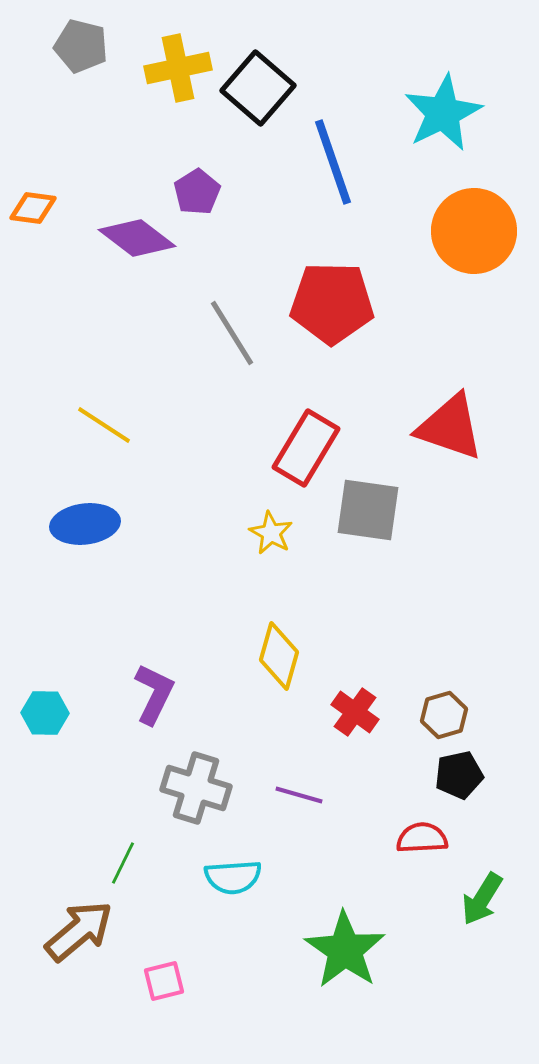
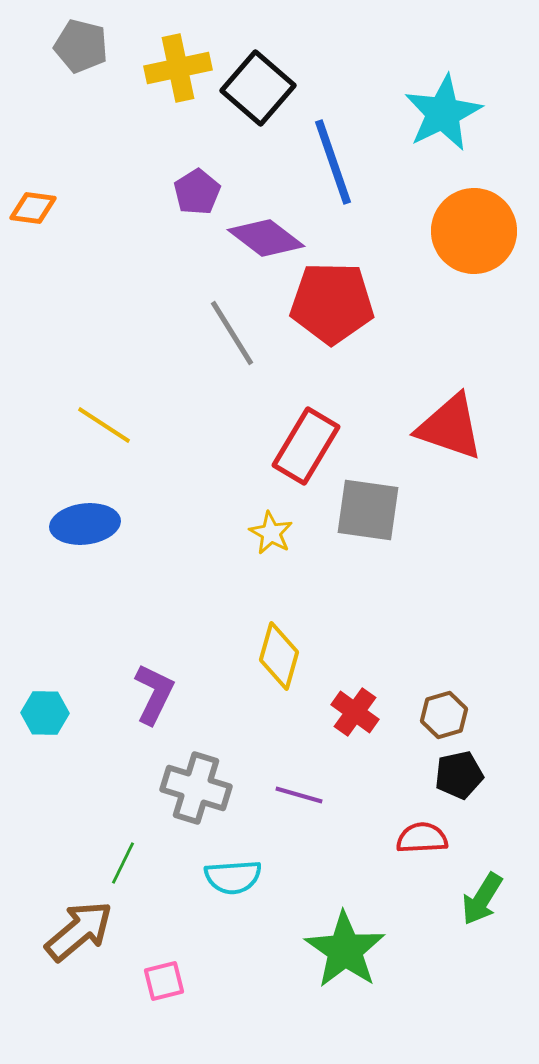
purple diamond: moved 129 px right
red rectangle: moved 2 px up
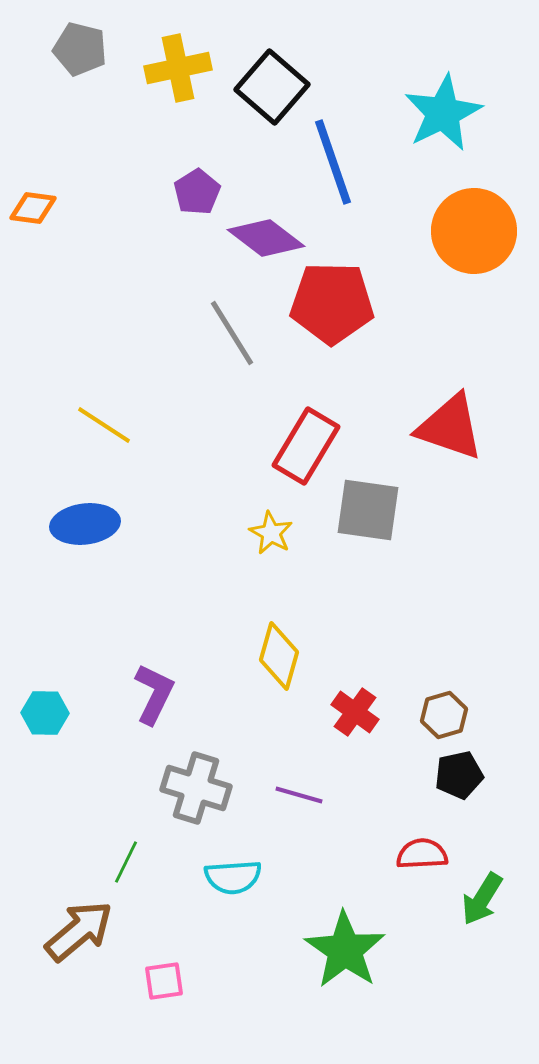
gray pentagon: moved 1 px left, 3 px down
black square: moved 14 px right, 1 px up
red semicircle: moved 16 px down
green line: moved 3 px right, 1 px up
pink square: rotated 6 degrees clockwise
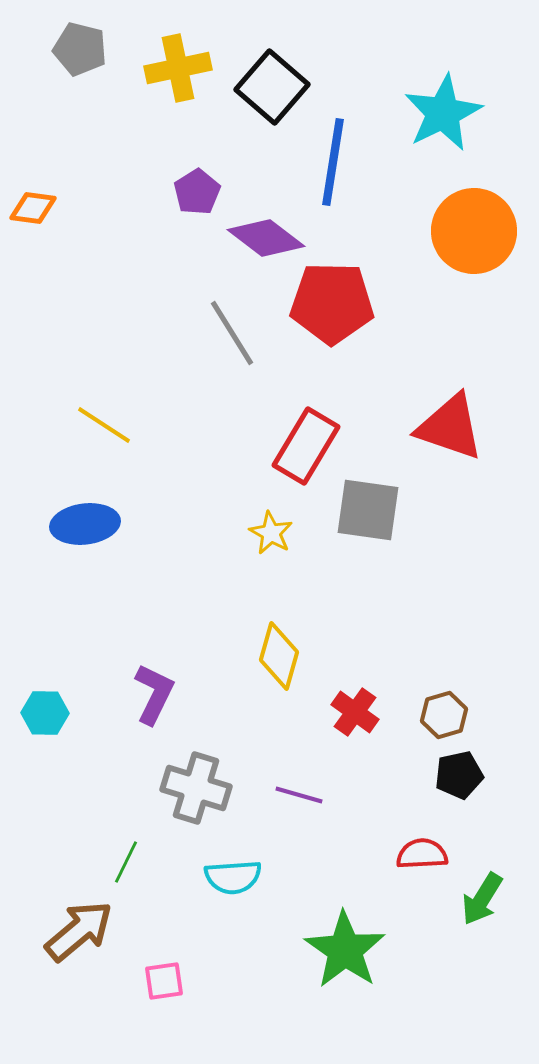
blue line: rotated 28 degrees clockwise
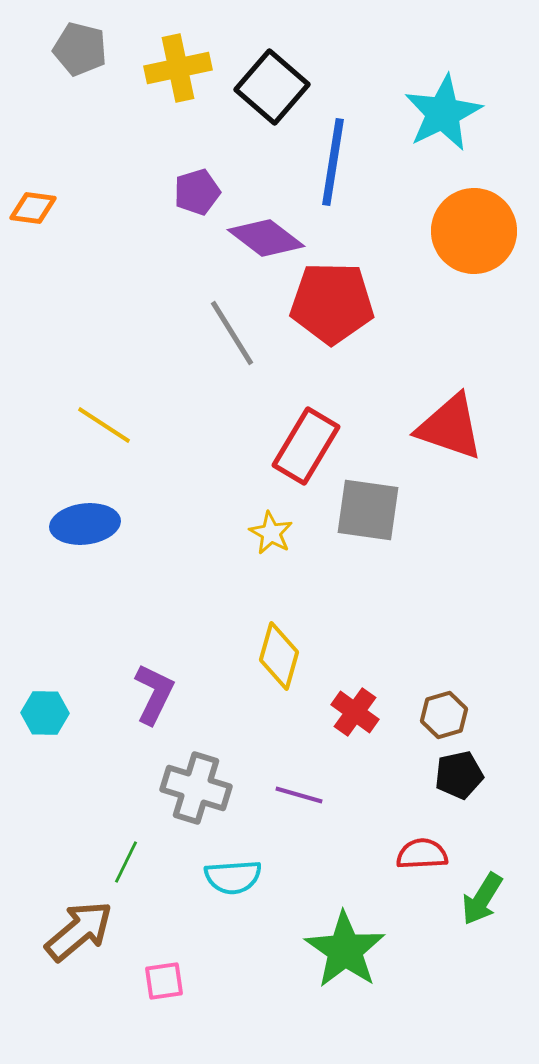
purple pentagon: rotated 15 degrees clockwise
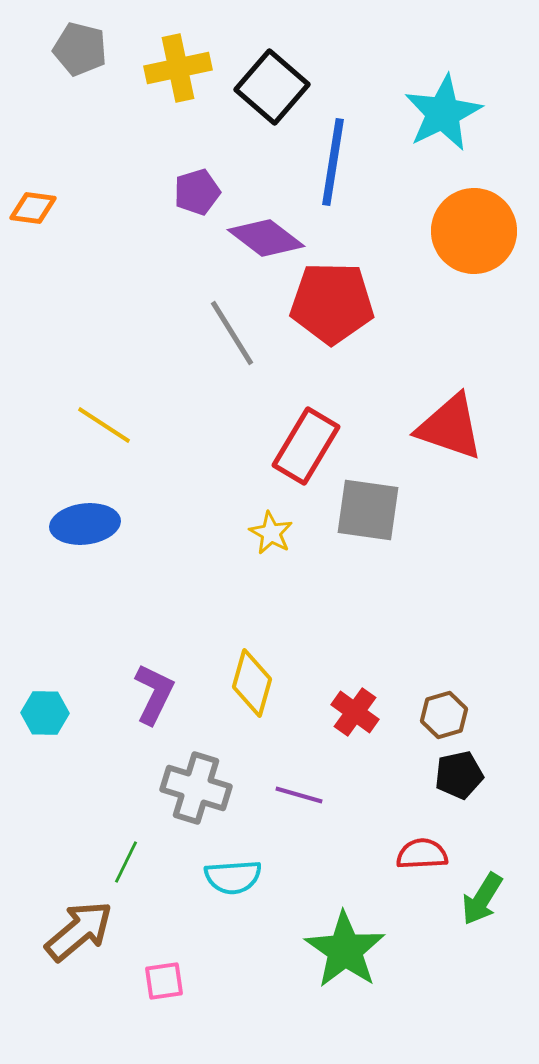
yellow diamond: moved 27 px left, 27 px down
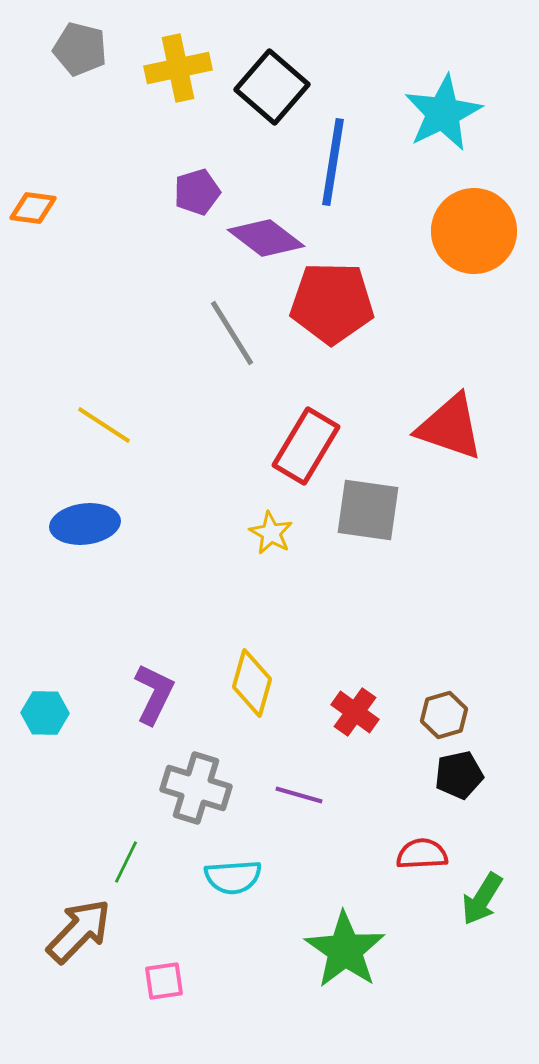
brown arrow: rotated 6 degrees counterclockwise
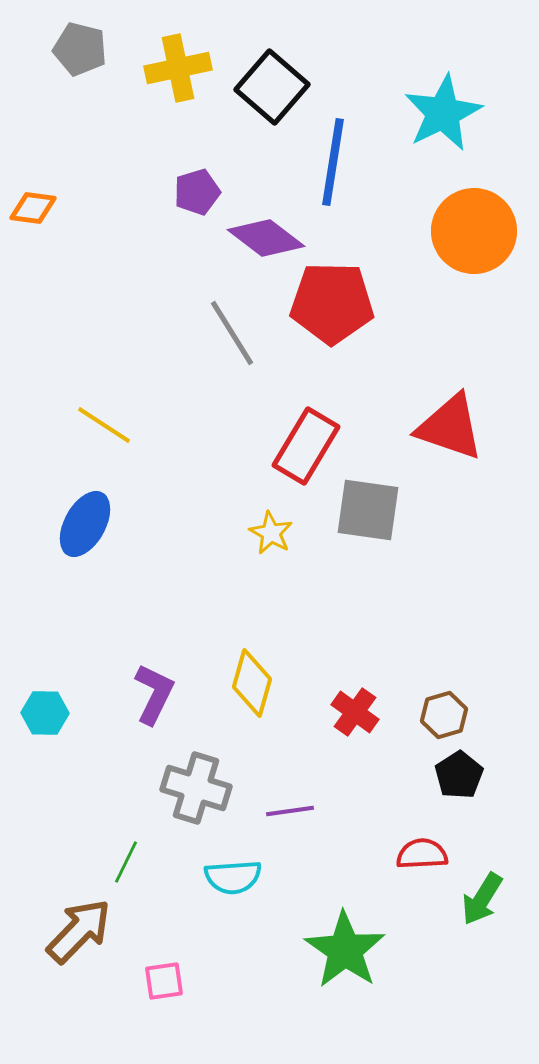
blue ellipse: rotated 54 degrees counterclockwise
black pentagon: rotated 21 degrees counterclockwise
purple line: moved 9 px left, 16 px down; rotated 24 degrees counterclockwise
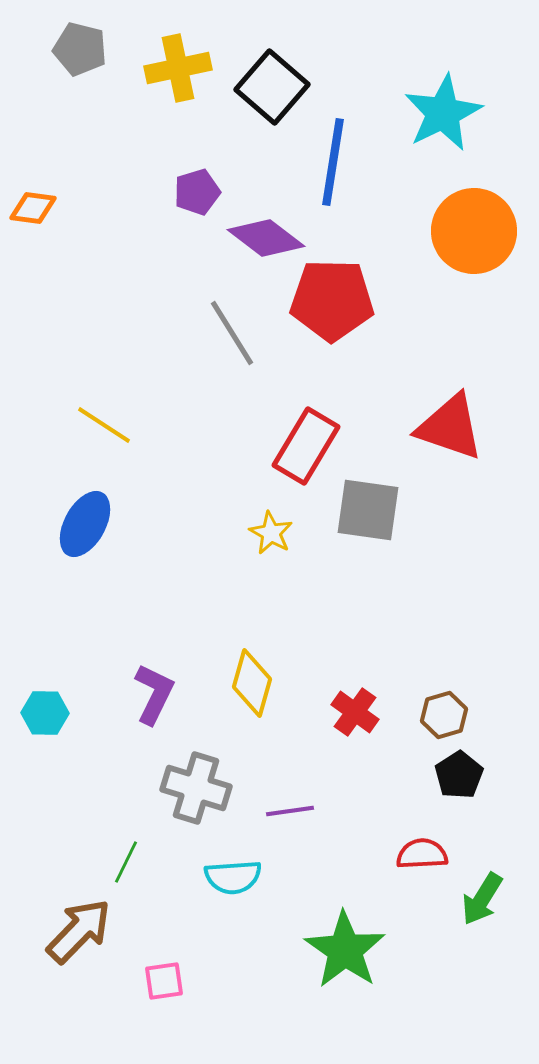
red pentagon: moved 3 px up
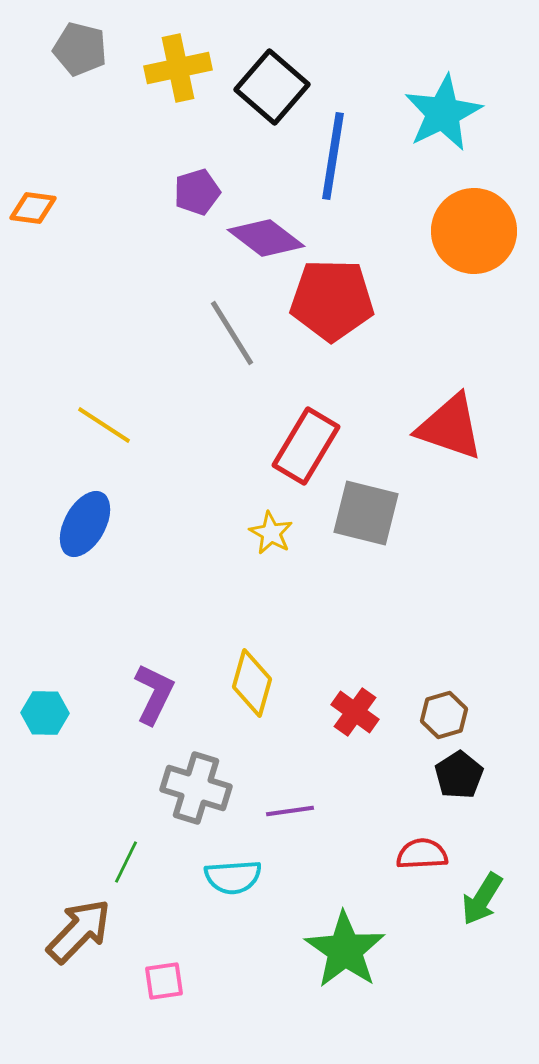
blue line: moved 6 px up
gray square: moved 2 px left, 3 px down; rotated 6 degrees clockwise
